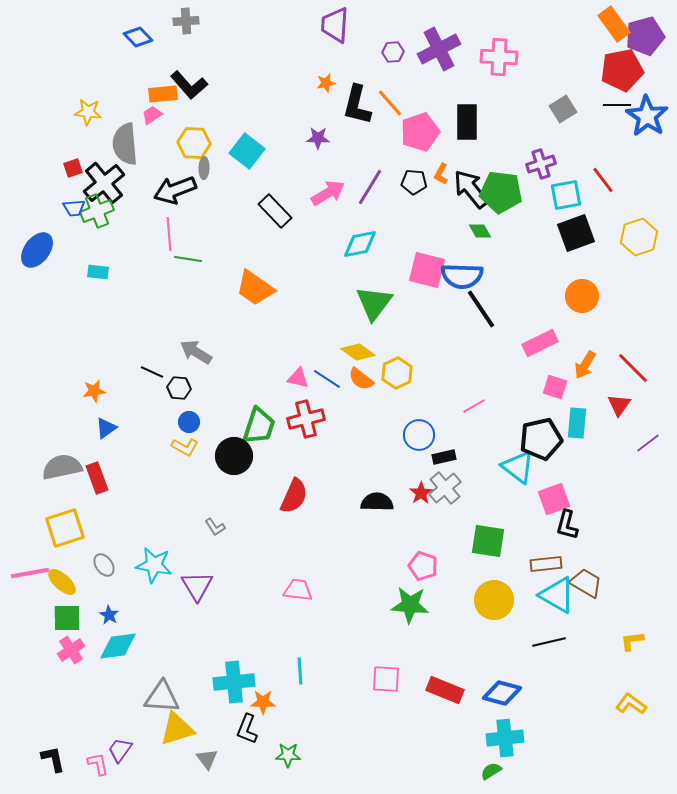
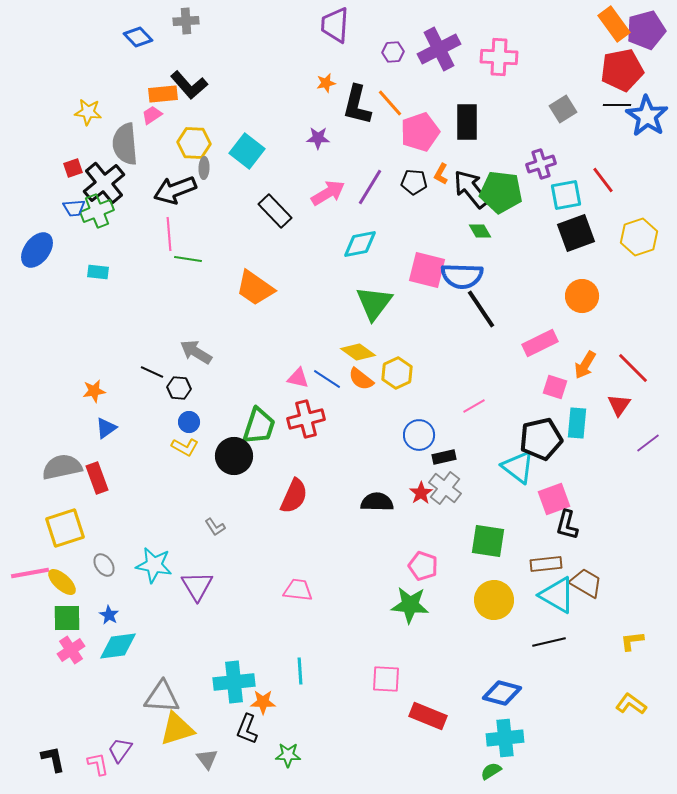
purple pentagon at (645, 36): moved 1 px right, 6 px up
gray cross at (445, 488): rotated 12 degrees counterclockwise
red rectangle at (445, 690): moved 17 px left, 26 px down
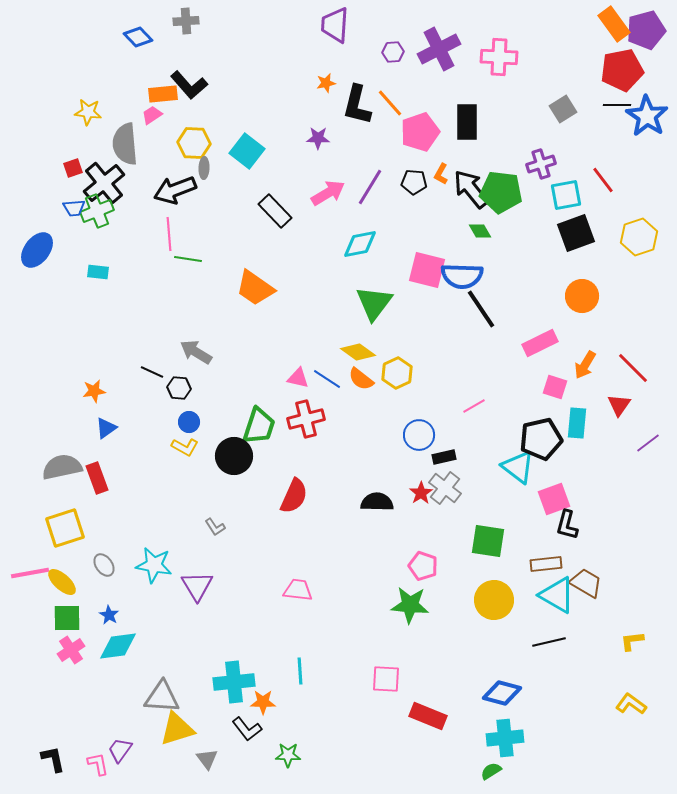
black L-shape at (247, 729): rotated 60 degrees counterclockwise
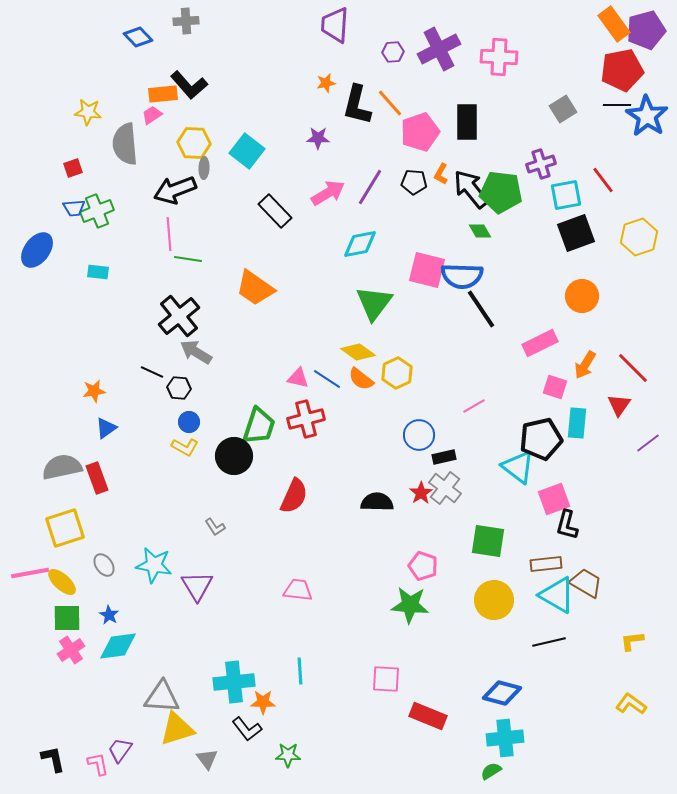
black cross at (104, 183): moved 75 px right, 133 px down
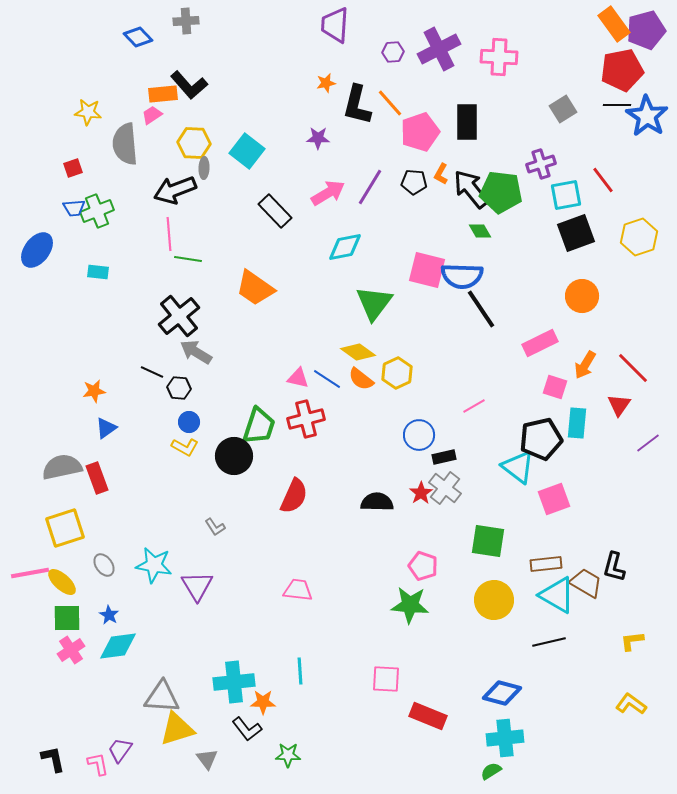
cyan diamond at (360, 244): moved 15 px left, 3 px down
black L-shape at (567, 525): moved 47 px right, 42 px down
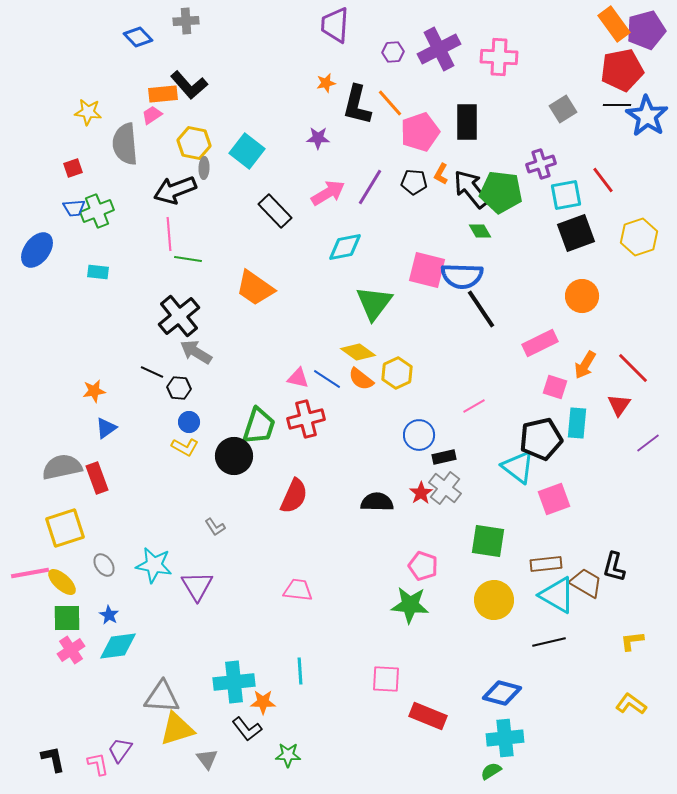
yellow hexagon at (194, 143): rotated 8 degrees clockwise
